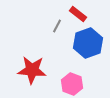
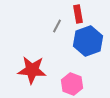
red rectangle: rotated 42 degrees clockwise
blue hexagon: moved 2 px up
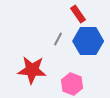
red rectangle: rotated 24 degrees counterclockwise
gray line: moved 1 px right, 13 px down
blue hexagon: rotated 20 degrees clockwise
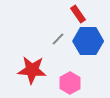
gray line: rotated 16 degrees clockwise
pink hexagon: moved 2 px left, 1 px up; rotated 10 degrees clockwise
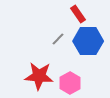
red star: moved 7 px right, 6 px down
